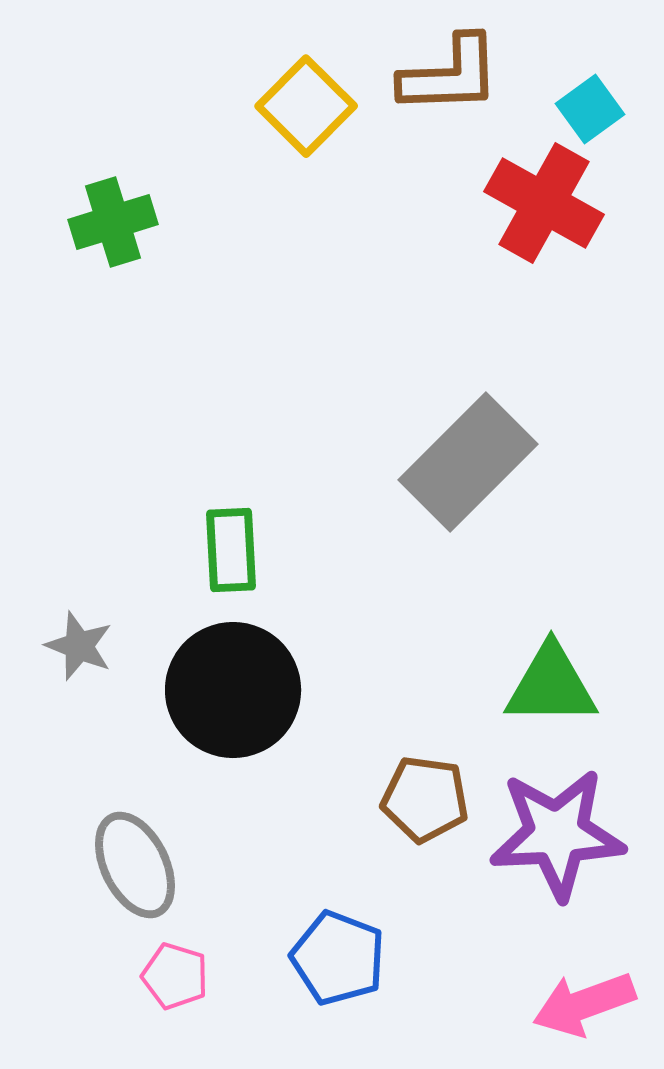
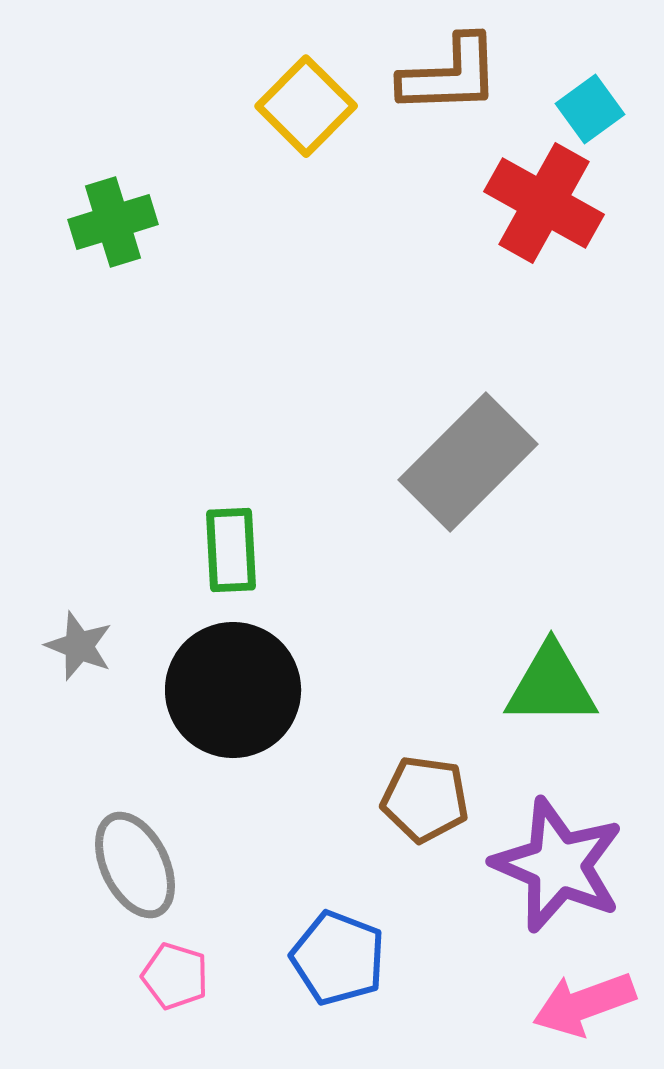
purple star: moved 1 px right, 31 px down; rotated 26 degrees clockwise
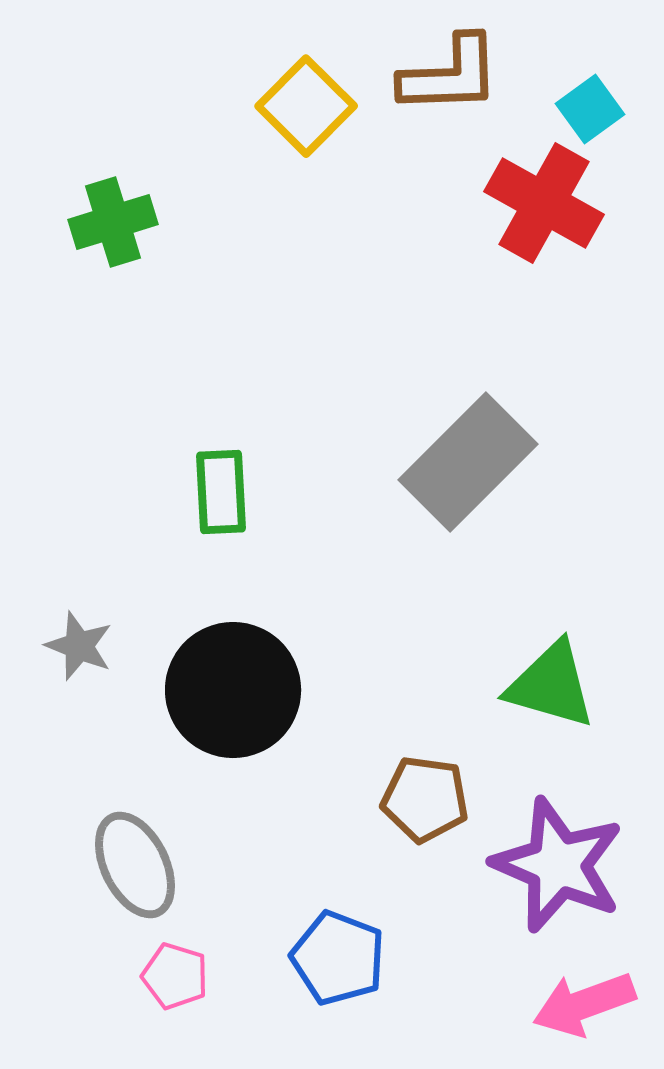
green rectangle: moved 10 px left, 58 px up
green triangle: rotated 16 degrees clockwise
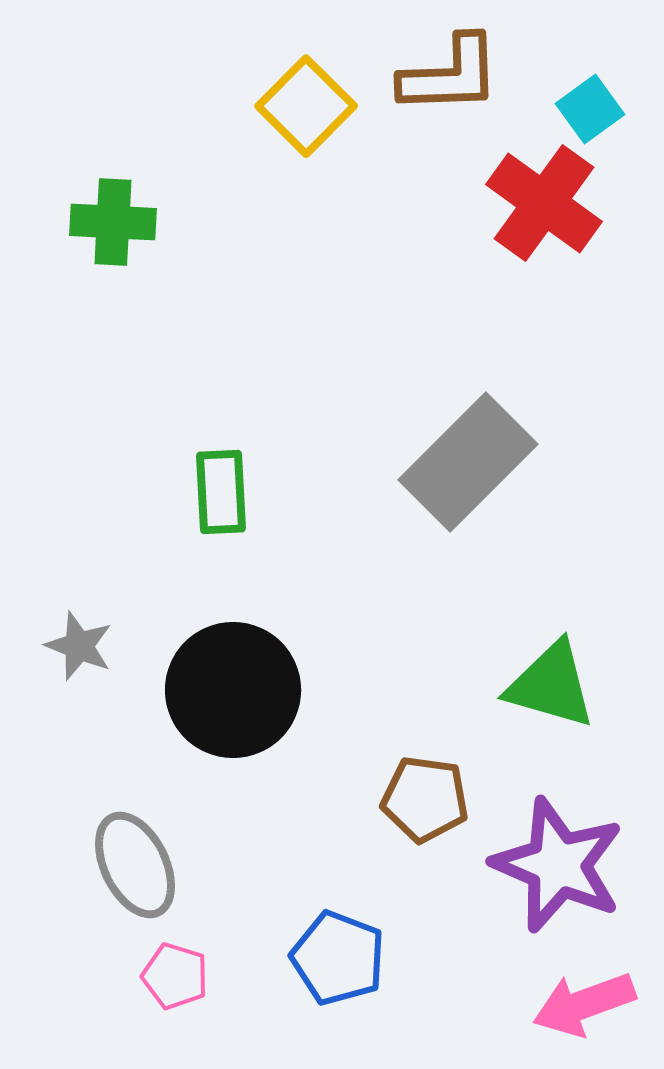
red cross: rotated 7 degrees clockwise
green cross: rotated 20 degrees clockwise
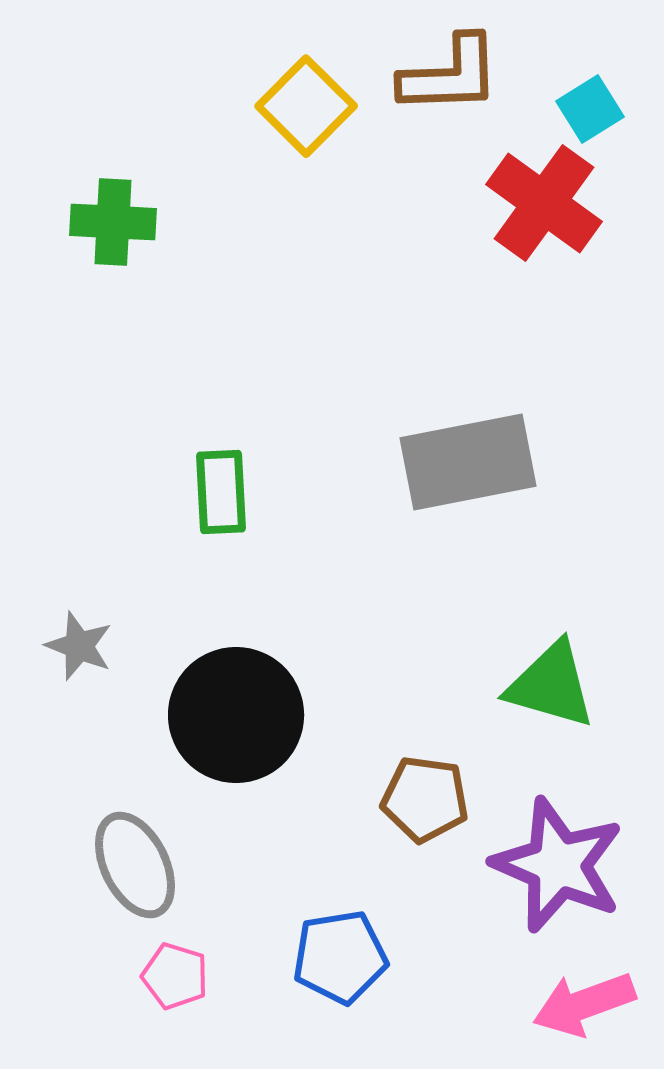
cyan square: rotated 4 degrees clockwise
gray rectangle: rotated 34 degrees clockwise
black circle: moved 3 px right, 25 px down
blue pentagon: moved 2 px right, 1 px up; rotated 30 degrees counterclockwise
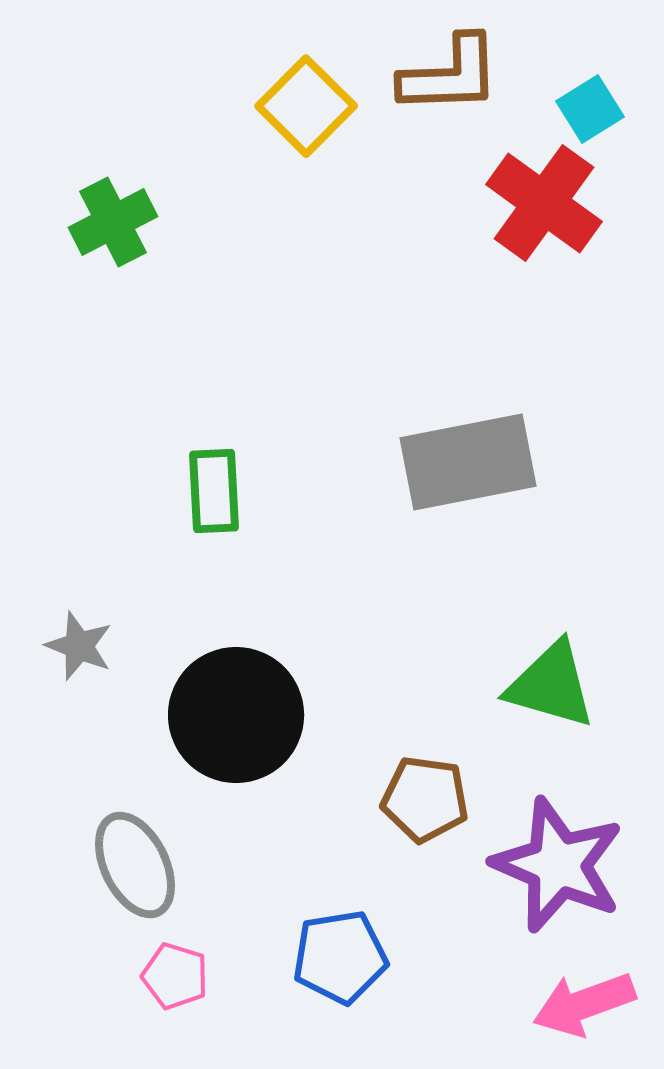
green cross: rotated 30 degrees counterclockwise
green rectangle: moved 7 px left, 1 px up
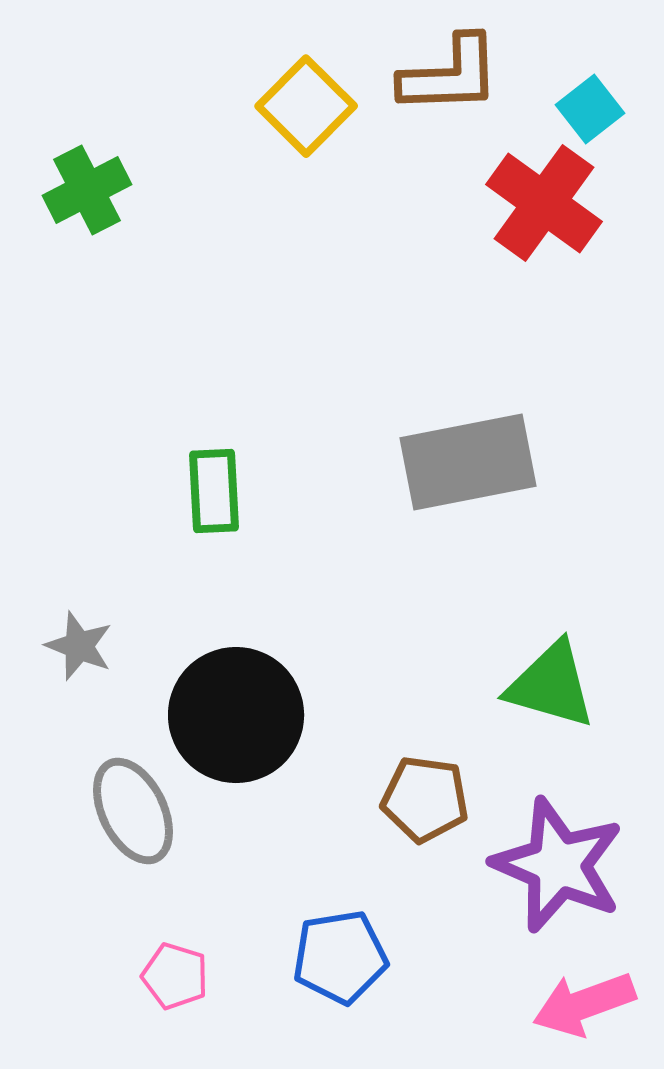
cyan square: rotated 6 degrees counterclockwise
green cross: moved 26 px left, 32 px up
gray ellipse: moved 2 px left, 54 px up
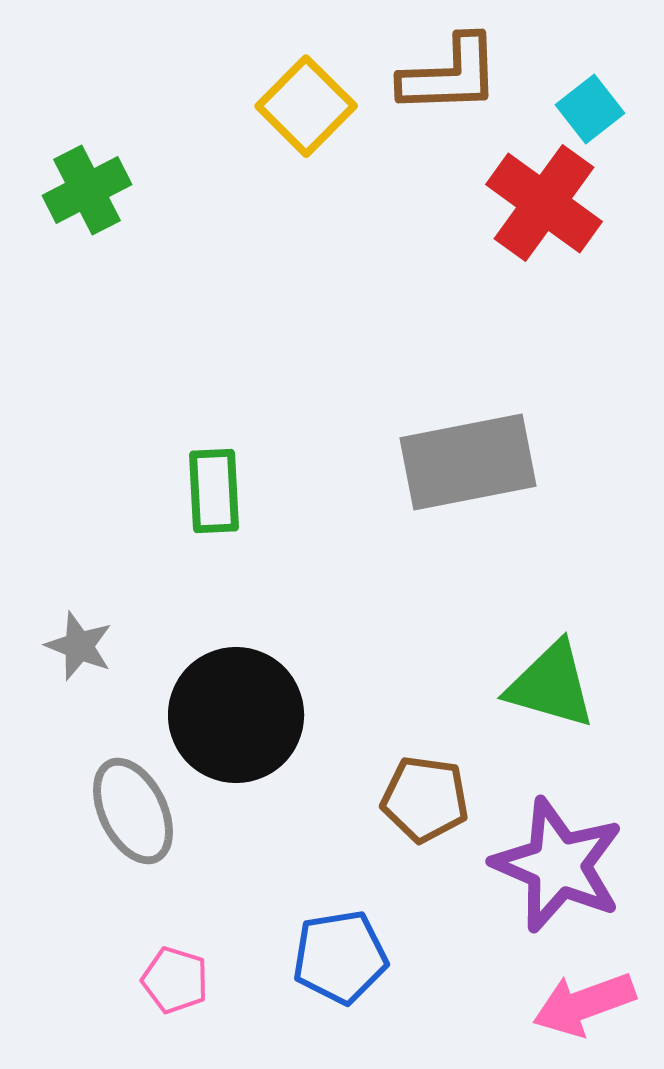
pink pentagon: moved 4 px down
